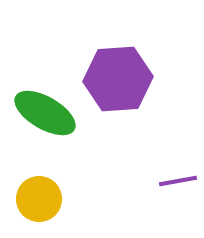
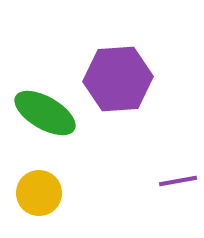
yellow circle: moved 6 px up
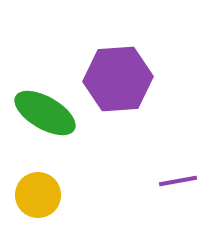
yellow circle: moved 1 px left, 2 px down
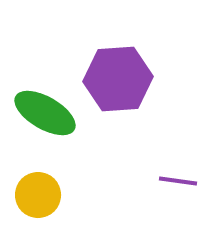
purple line: rotated 18 degrees clockwise
